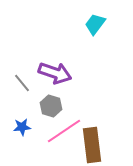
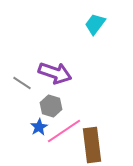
gray line: rotated 18 degrees counterclockwise
blue star: moved 17 px right; rotated 24 degrees counterclockwise
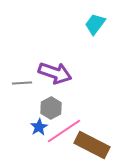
gray line: rotated 36 degrees counterclockwise
gray hexagon: moved 2 px down; rotated 15 degrees clockwise
brown rectangle: rotated 56 degrees counterclockwise
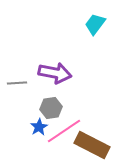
purple arrow: rotated 8 degrees counterclockwise
gray line: moved 5 px left
gray hexagon: rotated 20 degrees clockwise
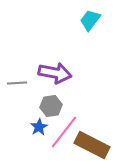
cyan trapezoid: moved 5 px left, 4 px up
gray hexagon: moved 2 px up
pink line: moved 1 px down; rotated 18 degrees counterclockwise
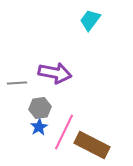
gray hexagon: moved 11 px left, 2 px down
pink line: rotated 12 degrees counterclockwise
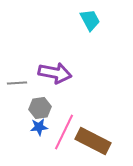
cyan trapezoid: rotated 115 degrees clockwise
blue star: rotated 24 degrees clockwise
brown rectangle: moved 1 px right, 4 px up
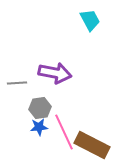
pink line: rotated 51 degrees counterclockwise
brown rectangle: moved 1 px left, 4 px down
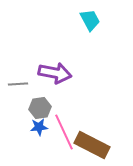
gray line: moved 1 px right, 1 px down
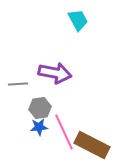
cyan trapezoid: moved 12 px left
